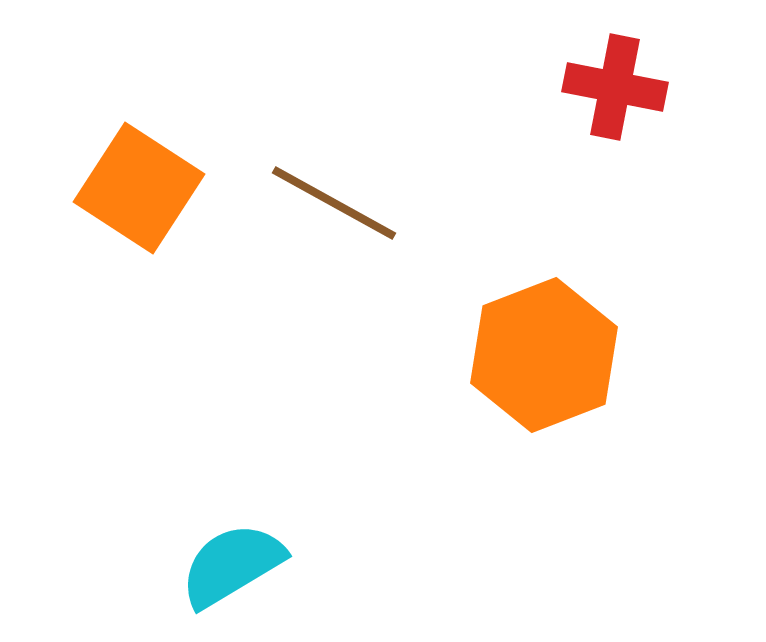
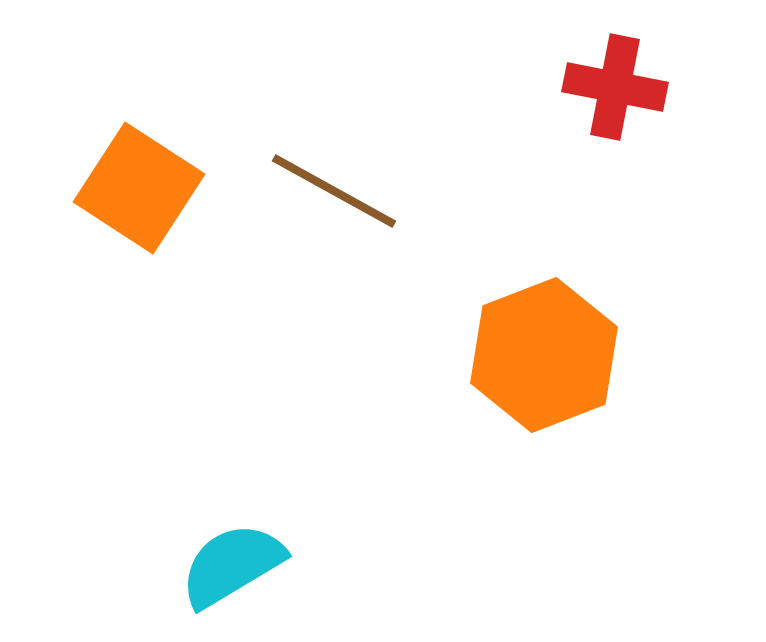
brown line: moved 12 px up
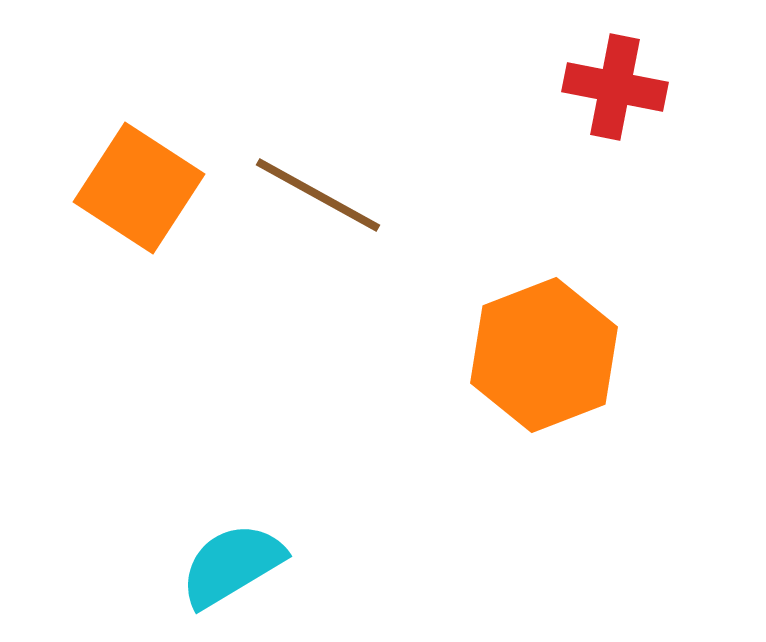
brown line: moved 16 px left, 4 px down
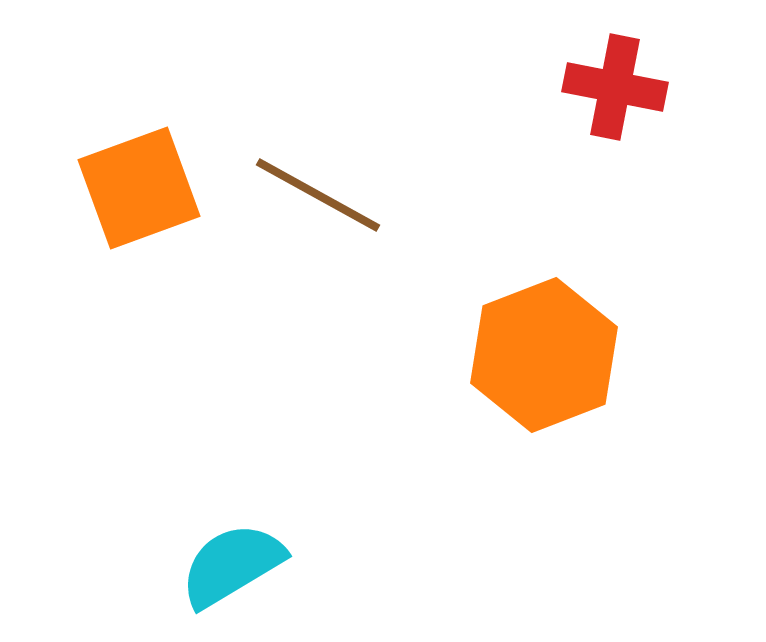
orange square: rotated 37 degrees clockwise
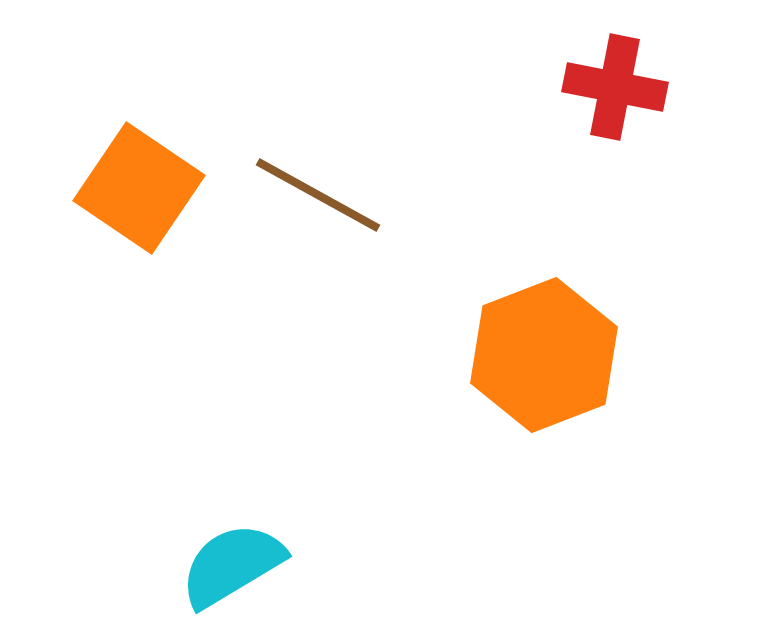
orange square: rotated 36 degrees counterclockwise
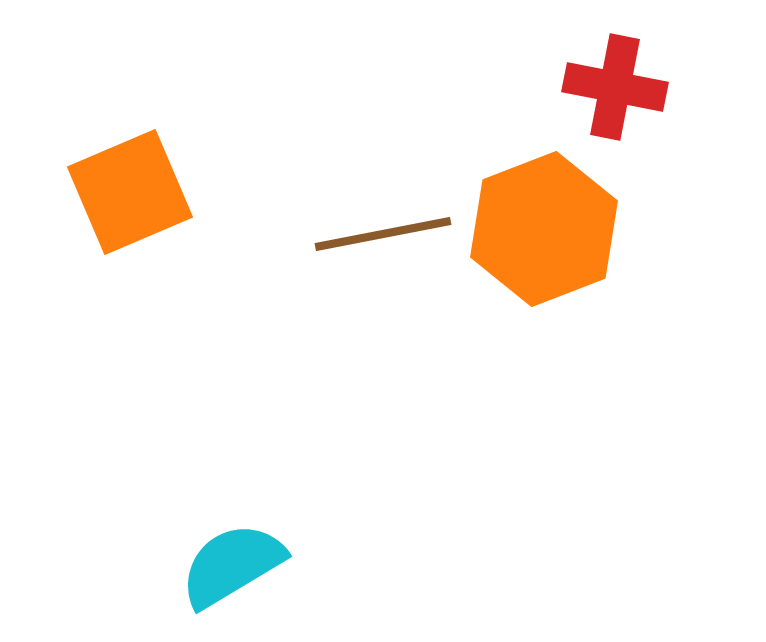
orange square: moved 9 px left, 4 px down; rotated 33 degrees clockwise
brown line: moved 65 px right, 39 px down; rotated 40 degrees counterclockwise
orange hexagon: moved 126 px up
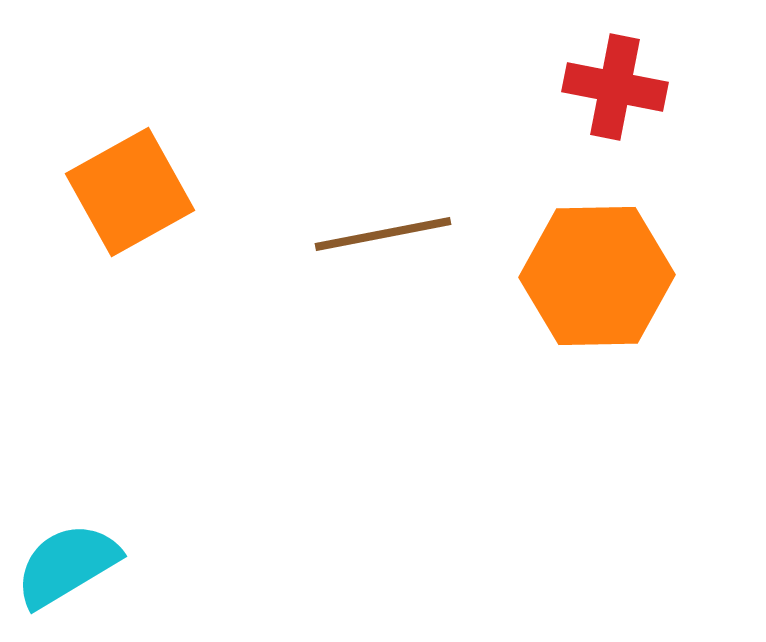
orange square: rotated 6 degrees counterclockwise
orange hexagon: moved 53 px right, 47 px down; rotated 20 degrees clockwise
cyan semicircle: moved 165 px left
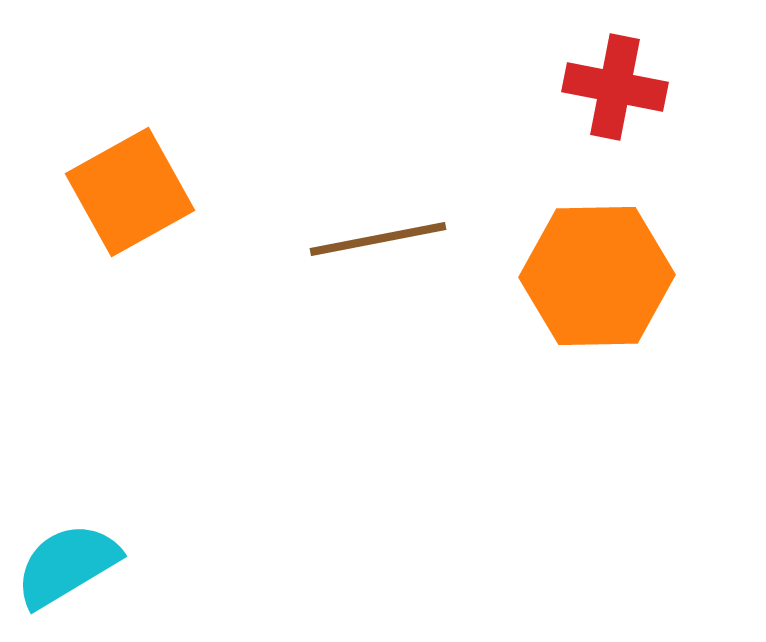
brown line: moved 5 px left, 5 px down
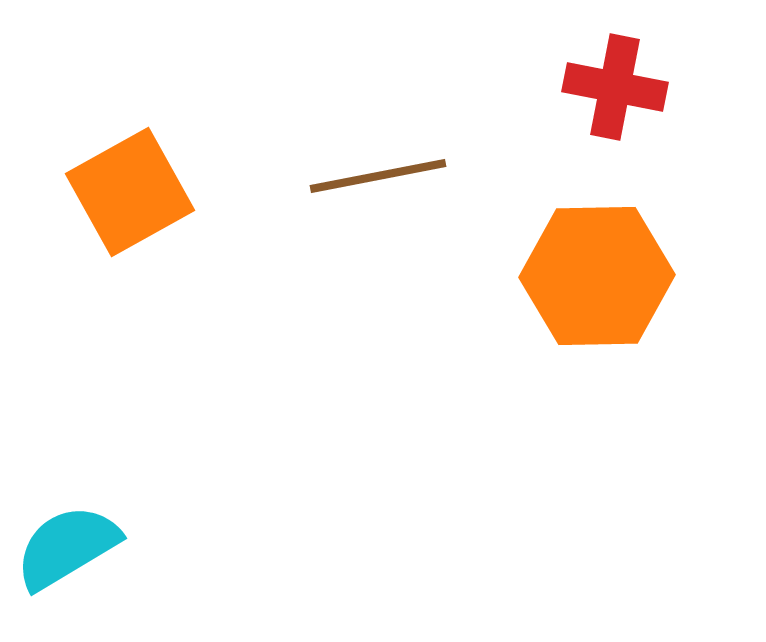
brown line: moved 63 px up
cyan semicircle: moved 18 px up
